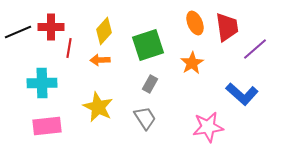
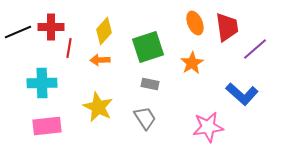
green square: moved 2 px down
gray rectangle: rotated 72 degrees clockwise
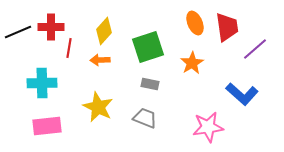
gray trapezoid: rotated 35 degrees counterclockwise
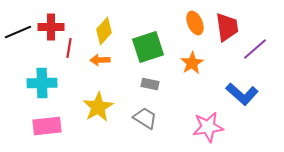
yellow star: rotated 16 degrees clockwise
gray trapezoid: rotated 10 degrees clockwise
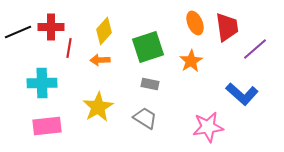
orange star: moved 1 px left, 2 px up
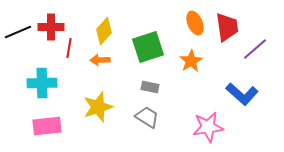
gray rectangle: moved 3 px down
yellow star: rotated 12 degrees clockwise
gray trapezoid: moved 2 px right, 1 px up
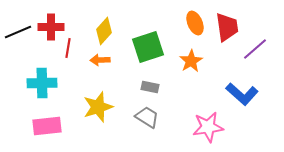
red line: moved 1 px left
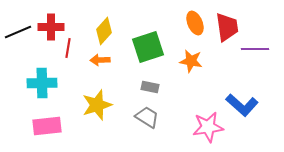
purple line: rotated 40 degrees clockwise
orange star: rotated 30 degrees counterclockwise
blue L-shape: moved 11 px down
yellow star: moved 1 px left, 2 px up
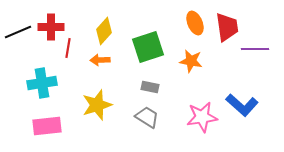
cyan cross: rotated 8 degrees counterclockwise
pink star: moved 6 px left, 10 px up
